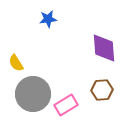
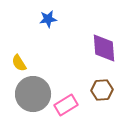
yellow semicircle: moved 3 px right
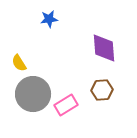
blue star: moved 1 px right
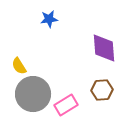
yellow semicircle: moved 3 px down
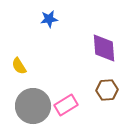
brown hexagon: moved 5 px right
gray circle: moved 12 px down
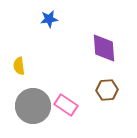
yellow semicircle: rotated 24 degrees clockwise
pink rectangle: rotated 65 degrees clockwise
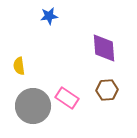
blue star: moved 3 px up
pink rectangle: moved 1 px right, 7 px up
